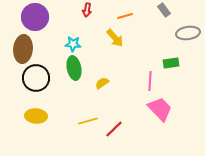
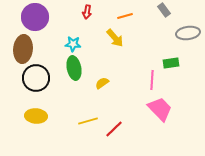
red arrow: moved 2 px down
pink line: moved 2 px right, 1 px up
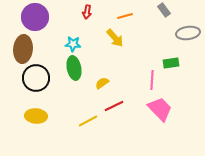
yellow line: rotated 12 degrees counterclockwise
red line: moved 23 px up; rotated 18 degrees clockwise
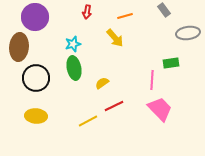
cyan star: rotated 21 degrees counterclockwise
brown ellipse: moved 4 px left, 2 px up
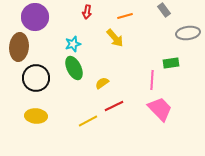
green ellipse: rotated 15 degrees counterclockwise
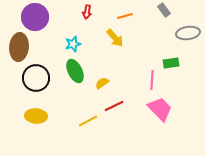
green ellipse: moved 1 px right, 3 px down
